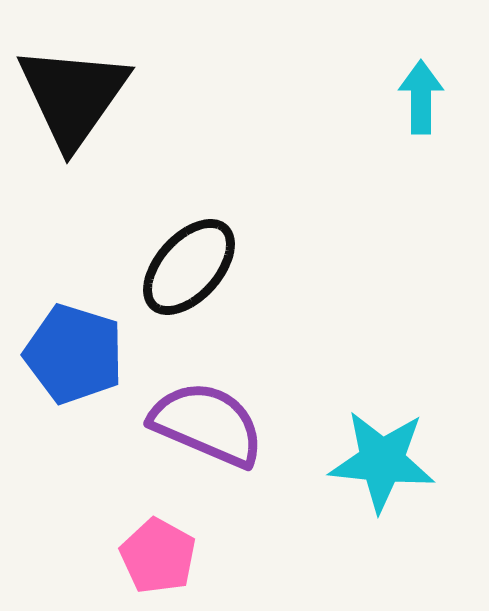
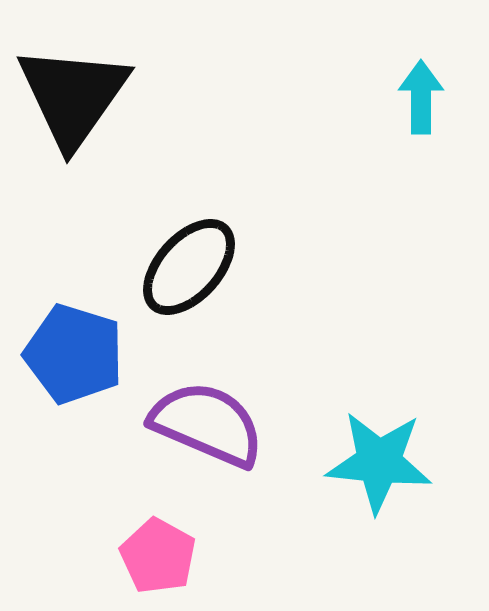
cyan star: moved 3 px left, 1 px down
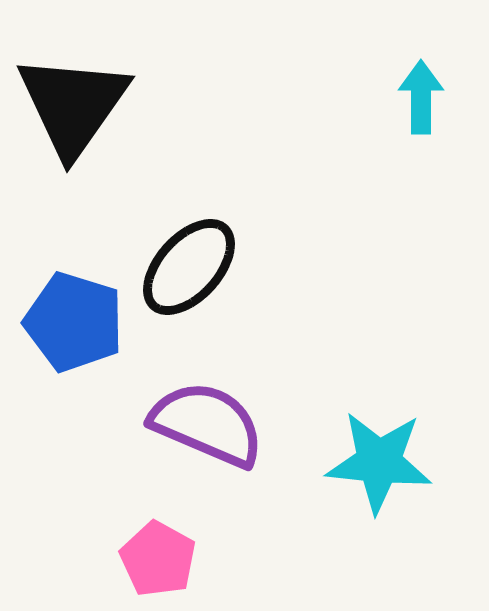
black triangle: moved 9 px down
blue pentagon: moved 32 px up
pink pentagon: moved 3 px down
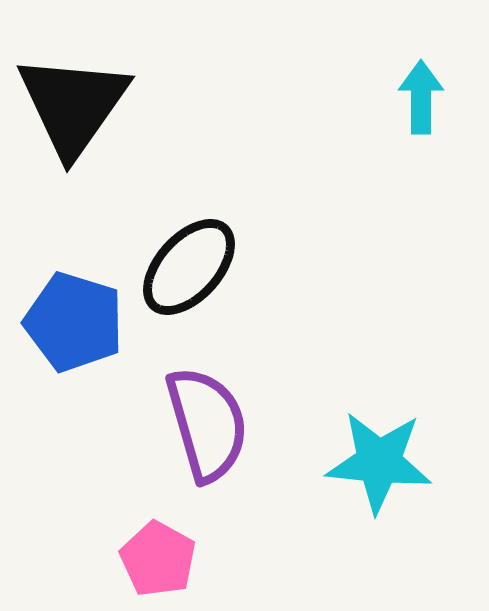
purple semicircle: rotated 51 degrees clockwise
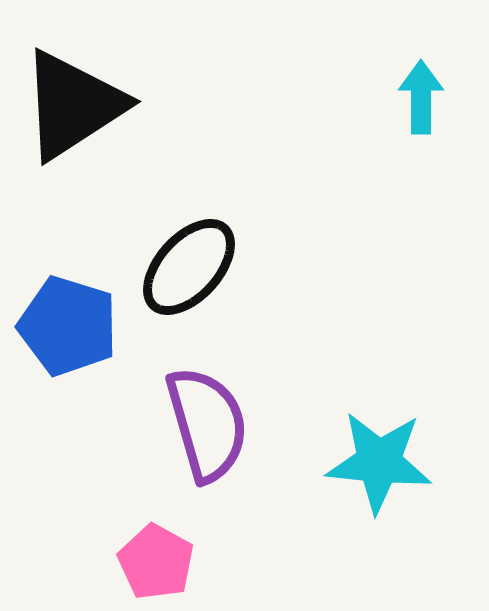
black triangle: rotated 22 degrees clockwise
blue pentagon: moved 6 px left, 4 px down
pink pentagon: moved 2 px left, 3 px down
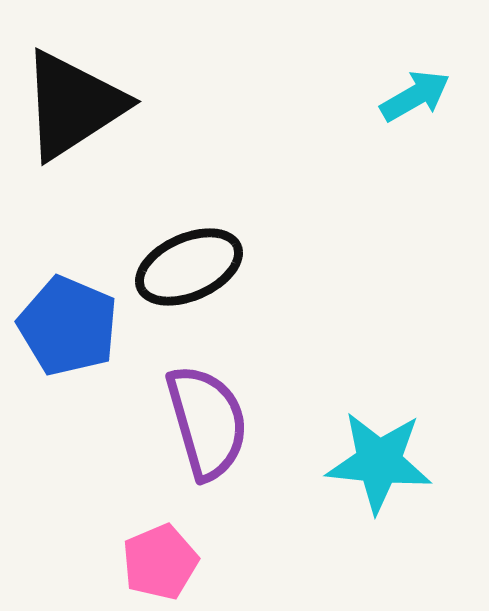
cyan arrow: moved 6 px left, 1 px up; rotated 60 degrees clockwise
black ellipse: rotated 24 degrees clockwise
blue pentagon: rotated 6 degrees clockwise
purple semicircle: moved 2 px up
pink pentagon: moved 4 px right; rotated 20 degrees clockwise
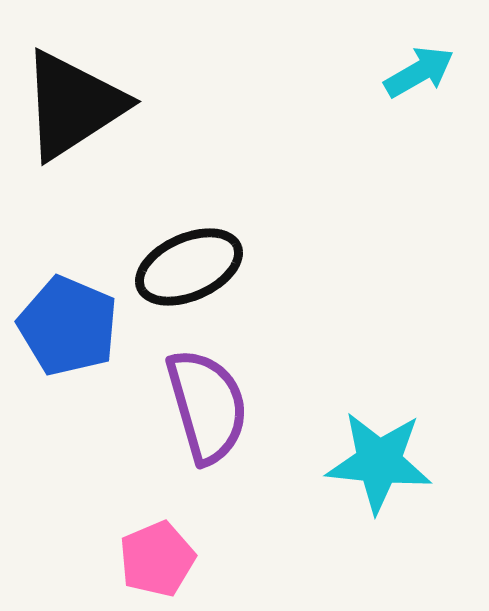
cyan arrow: moved 4 px right, 24 px up
purple semicircle: moved 16 px up
pink pentagon: moved 3 px left, 3 px up
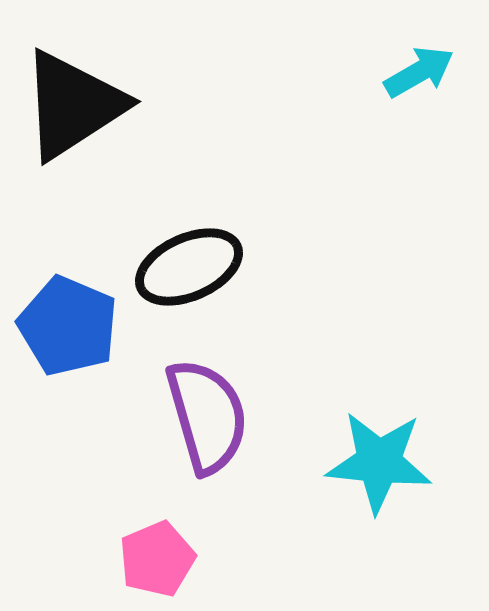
purple semicircle: moved 10 px down
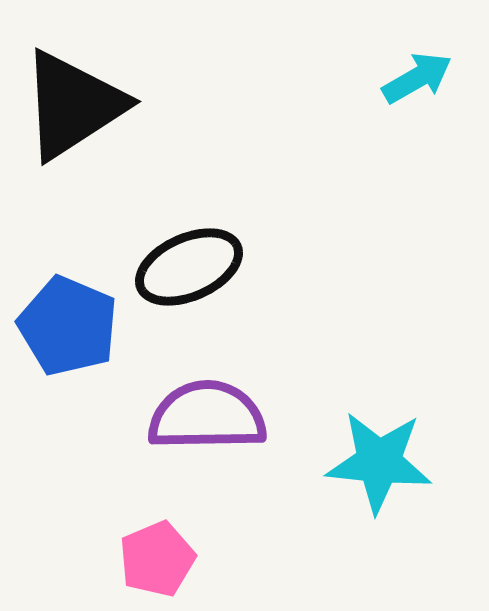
cyan arrow: moved 2 px left, 6 px down
purple semicircle: rotated 75 degrees counterclockwise
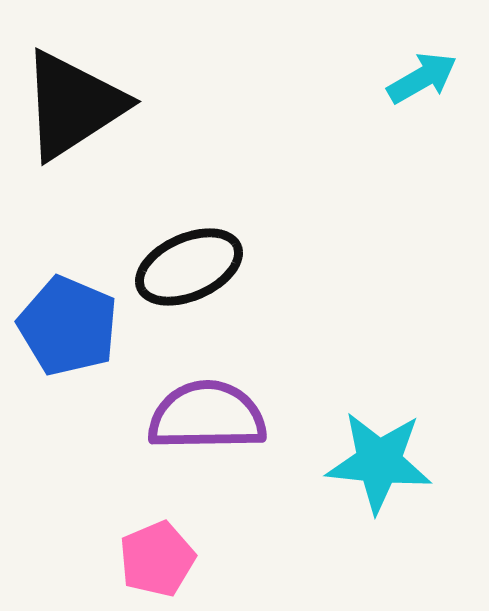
cyan arrow: moved 5 px right
